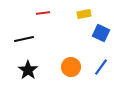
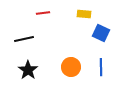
yellow rectangle: rotated 16 degrees clockwise
blue line: rotated 36 degrees counterclockwise
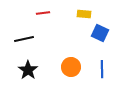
blue square: moved 1 px left
blue line: moved 1 px right, 2 px down
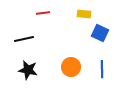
black star: rotated 24 degrees counterclockwise
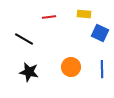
red line: moved 6 px right, 4 px down
black line: rotated 42 degrees clockwise
black star: moved 1 px right, 2 px down
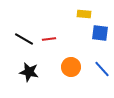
red line: moved 22 px down
blue square: rotated 18 degrees counterclockwise
blue line: rotated 42 degrees counterclockwise
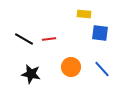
black star: moved 2 px right, 2 px down
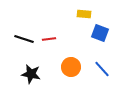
blue square: rotated 12 degrees clockwise
black line: rotated 12 degrees counterclockwise
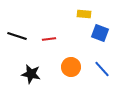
black line: moved 7 px left, 3 px up
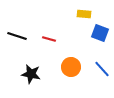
red line: rotated 24 degrees clockwise
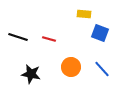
black line: moved 1 px right, 1 px down
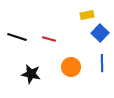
yellow rectangle: moved 3 px right, 1 px down; rotated 16 degrees counterclockwise
blue square: rotated 24 degrees clockwise
black line: moved 1 px left
blue line: moved 6 px up; rotated 42 degrees clockwise
